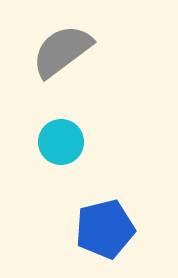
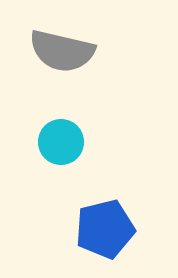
gray semicircle: rotated 130 degrees counterclockwise
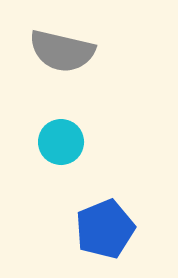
blue pentagon: rotated 8 degrees counterclockwise
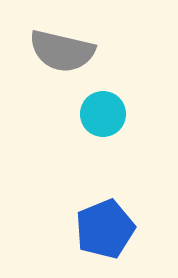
cyan circle: moved 42 px right, 28 px up
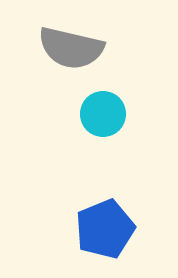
gray semicircle: moved 9 px right, 3 px up
